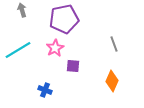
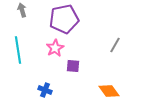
gray line: moved 1 px right, 1 px down; rotated 49 degrees clockwise
cyan line: rotated 68 degrees counterclockwise
orange diamond: moved 3 px left, 10 px down; rotated 60 degrees counterclockwise
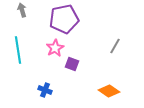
gray line: moved 1 px down
purple square: moved 1 px left, 2 px up; rotated 16 degrees clockwise
orange diamond: rotated 20 degrees counterclockwise
